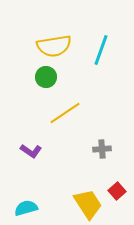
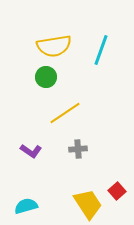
gray cross: moved 24 px left
cyan semicircle: moved 2 px up
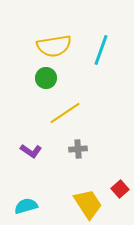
green circle: moved 1 px down
red square: moved 3 px right, 2 px up
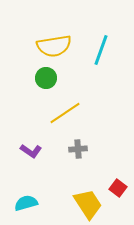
red square: moved 2 px left, 1 px up; rotated 12 degrees counterclockwise
cyan semicircle: moved 3 px up
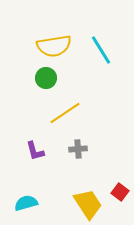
cyan line: rotated 52 degrees counterclockwise
purple L-shape: moved 4 px right; rotated 40 degrees clockwise
red square: moved 2 px right, 4 px down
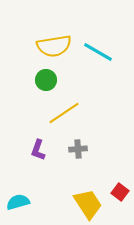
cyan line: moved 3 px left, 2 px down; rotated 28 degrees counterclockwise
green circle: moved 2 px down
yellow line: moved 1 px left
purple L-shape: moved 3 px right, 1 px up; rotated 35 degrees clockwise
cyan semicircle: moved 8 px left, 1 px up
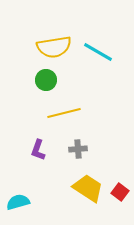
yellow semicircle: moved 1 px down
yellow line: rotated 20 degrees clockwise
yellow trapezoid: moved 16 px up; rotated 24 degrees counterclockwise
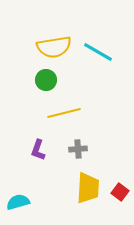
yellow trapezoid: rotated 60 degrees clockwise
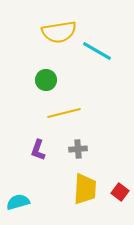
yellow semicircle: moved 5 px right, 15 px up
cyan line: moved 1 px left, 1 px up
yellow trapezoid: moved 3 px left, 1 px down
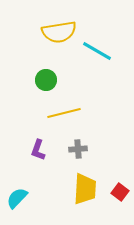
cyan semicircle: moved 1 px left, 4 px up; rotated 30 degrees counterclockwise
